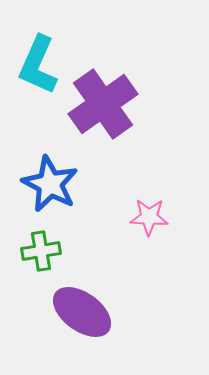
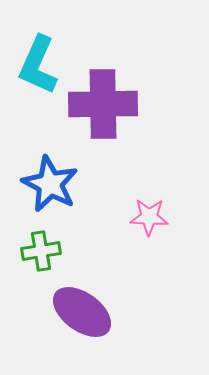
purple cross: rotated 34 degrees clockwise
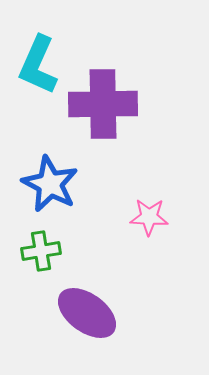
purple ellipse: moved 5 px right, 1 px down
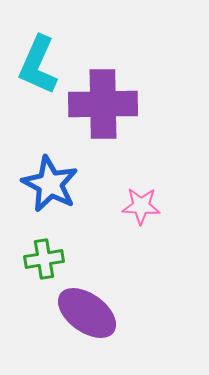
pink star: moved 8 px left, 11 px up
green cross: moved 3 px right, 8 px down
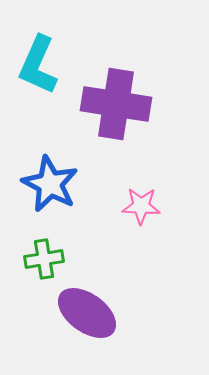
purple cross: moved 13 px right; rotated 10 degrees clockwise
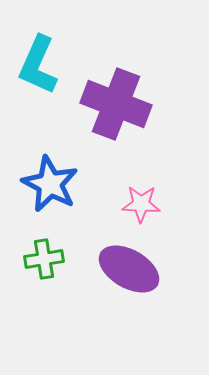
purple cross: rotated 12 degrees clockwise
pink star: moved 2 px up
purple ellipse: moved 42 px right, 44 px up; rotated 6 degrees counterclockwise
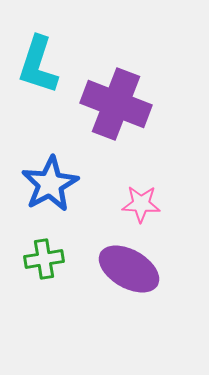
cyan L-shape: rotated 6 degrees counterclockwise
blue star: rotated 16 degrees clockwise
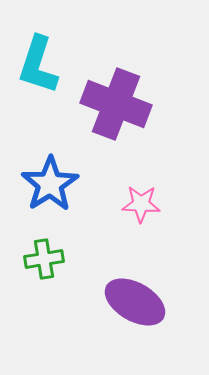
blue star: rotated 4 degrees counterclockwise
purple ellipse: moved 6 px right, 33 px down
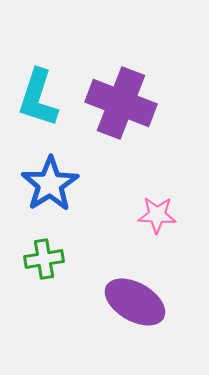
cyan L-shape: moved 33 px down
purple cross: moved 5 px right, 1 px up
pink star: moved 16 px right, 11 px down
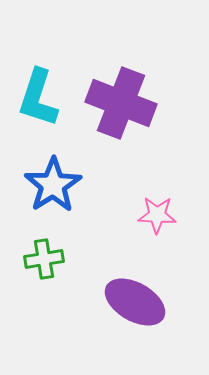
blue star: moved 3 px right, 1 px down
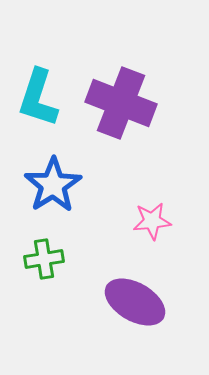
pink star: moved 5 px left, 6 px down; rotated 9 degrees counterclockwise
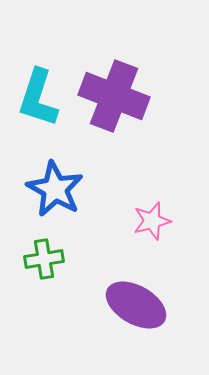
purple cross: moved 7 px left, 7 px up
blue star: moved 2 px right, 4 px down; rotated 10 degrees counterclockwise
pink star: rotated 9 degrees counterclockwise
purple ellipse: moved 1 px right, 3 px down
